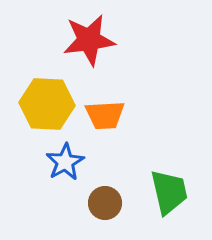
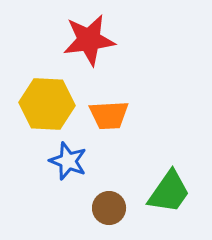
orange trapezoid: moved 4 px right
blue star: moved 3 px right, 1 px up; rotated 21 degrees counterclockwise
green trapezoid: rotated 48 degrees clockwise
brown circle: moved 4 px right, 5 px down
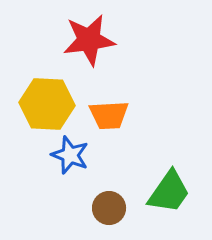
blue star: moved 2 px right, 6 px up
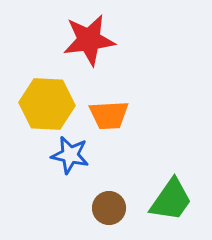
blue star: rotated 9 degrees counterclockwise
green trapezoid: moved 2 px right, 8 px down
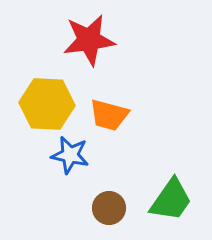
orange trapezoid: rotated 18 degrees clockwise
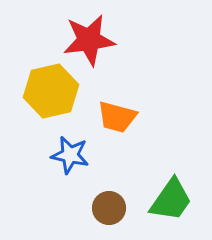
yellow hexagon: moved 4 px right, 13 px up; rotated 16 degrees counterclockwise
orange trapezoid: moved 8 px right, 2 px down
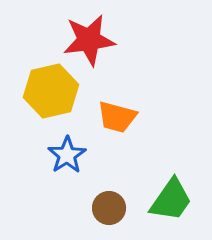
blue star: moved 3 px left; rotated 27 degrees clockwise
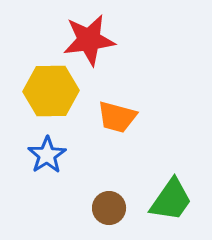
yellow hexagon: rotated 12 degrees clockwise
blue star: moved 20 px left
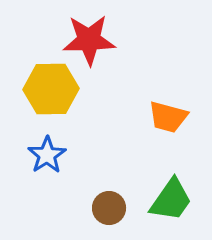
red star: rotated 6 degrees clockwise
yellow hexagon: moved 2 px up
orange trapezoid: moved 51 px right
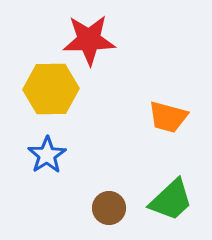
green trapezoid: rotated 12 degrees clockwise
